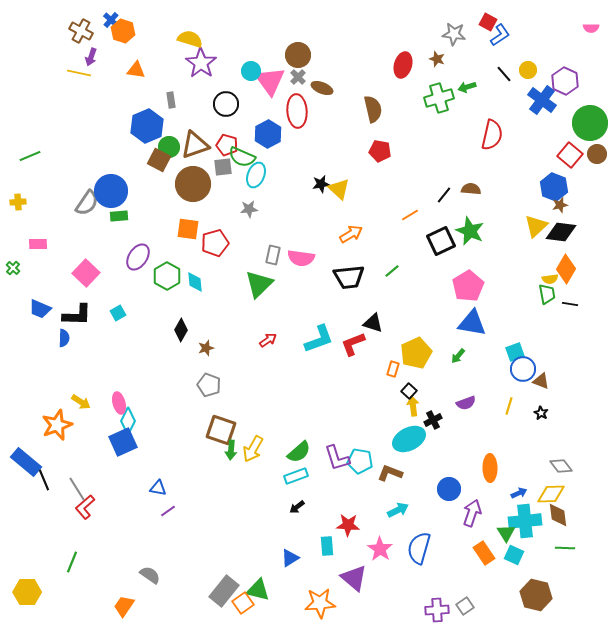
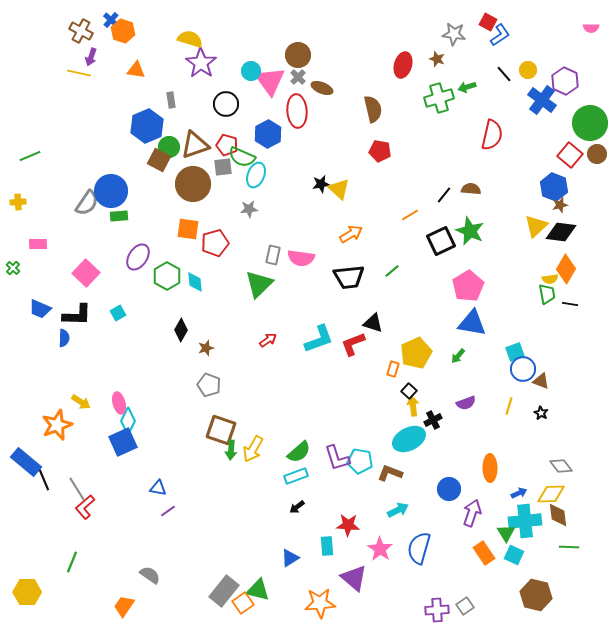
green line at (565, 548): moved 4 px right, 1 px up
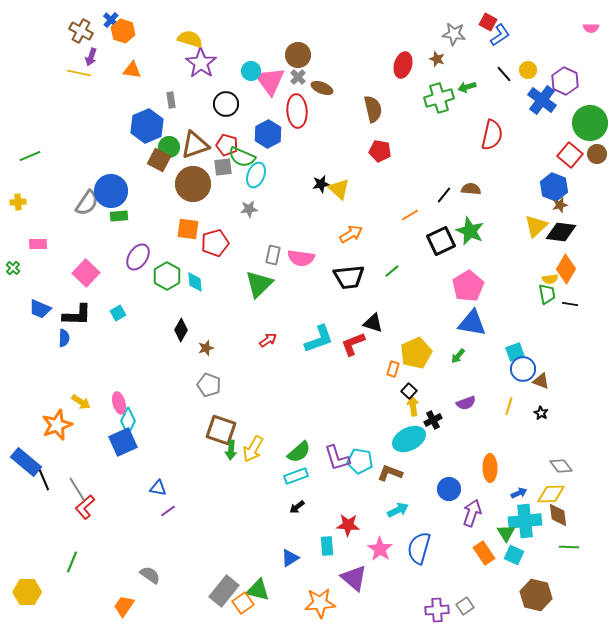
orange triangle at (136, 70): moved 4 px left
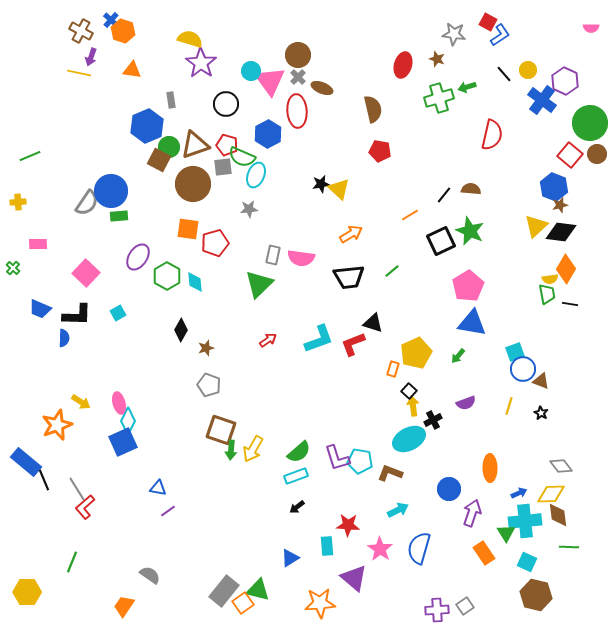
cyan square at (514, 555): moved 13 px right, 7 px down
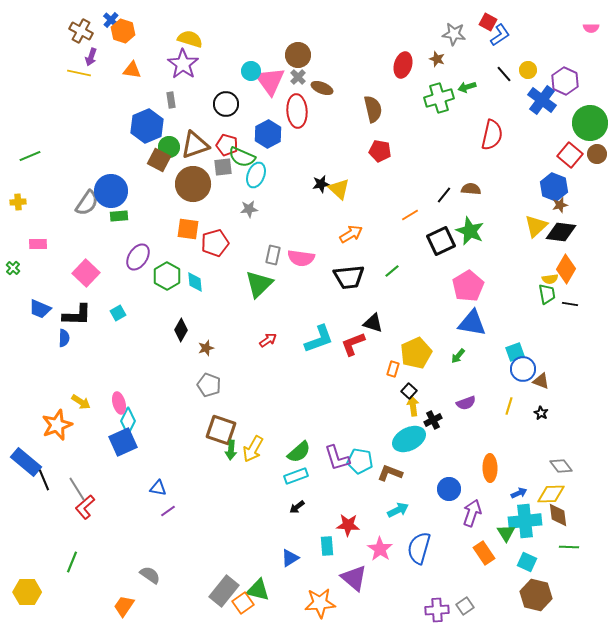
purple star at (201, 63): moved 18 px left, 1 px down
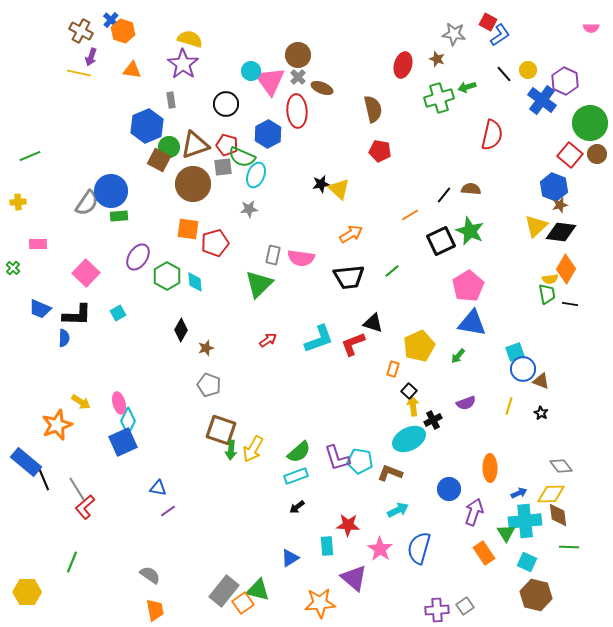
yellow pentagon at (416, 353): moved 3 px right, 7 px up
purple arrow at (472, 513): moved 2 px right, 1 px up
orange trapezoid at (124, 606): moved 31 px right, 4 px down; rotated 135 degrees clockwise
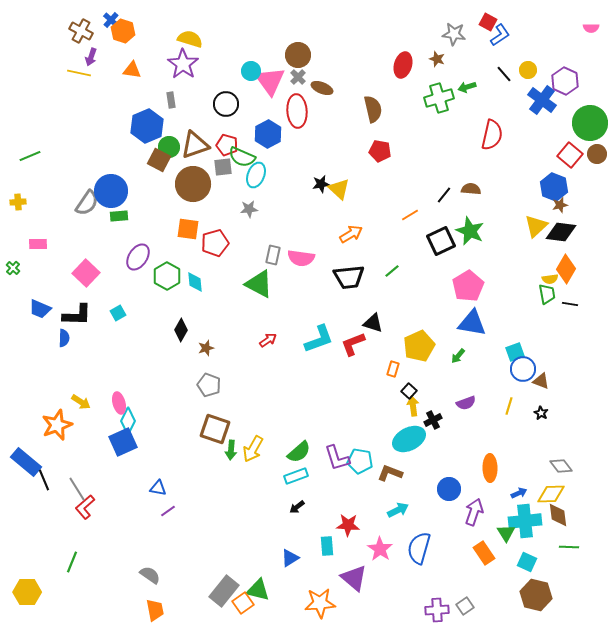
green triangle at (259, 284): rotated 48 degrees counterclockwise
brown square at (221, 430): moved 6 px left, 1 px up
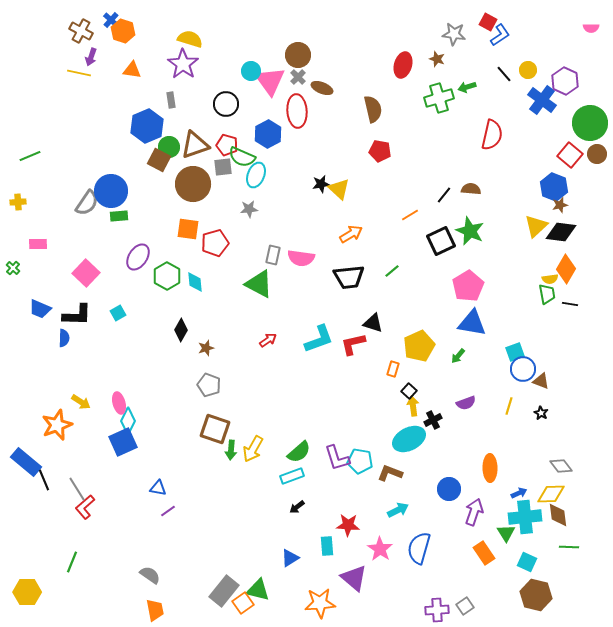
red L-shape at (353, 344): rotated 8 degrees clockwise
cyan rectangle at (296, 476): moved 4 px left
cyan cross at (525, 521): moved 4 px up
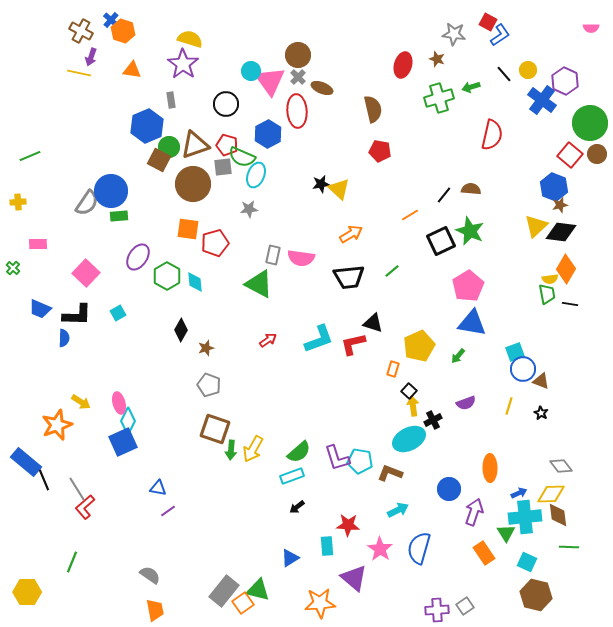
green arrow at (467, 87): moved 4 px right
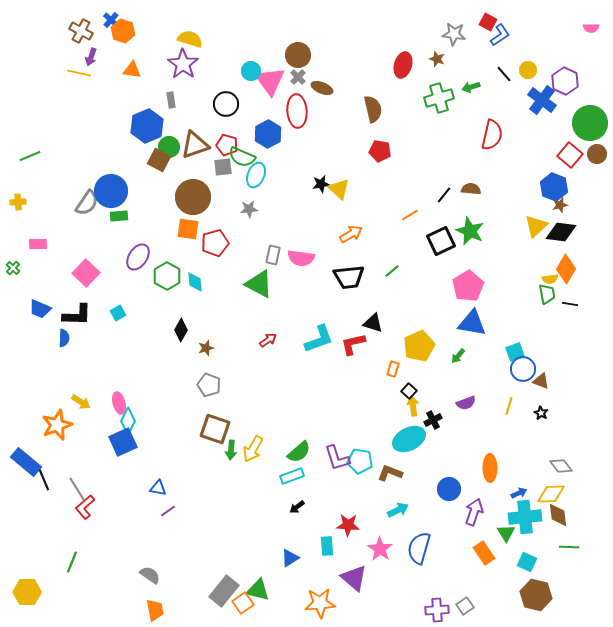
brown circle at (193, 184): moved 13 px down
